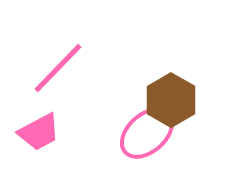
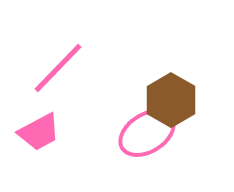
pink ellipse: rotated 10 degrees clockwise
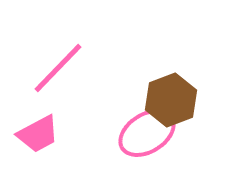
brown hexagon: rotated 9 degrees clockwise
pink trapezoid: moved 1 px left, 2 px down
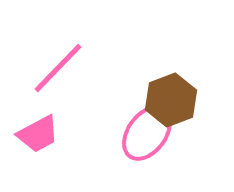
pink ellipse: rotated 22 degrees counterclockwise
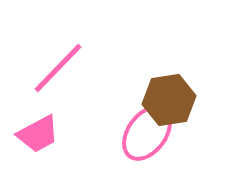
brown hexagon: moved 2 px left; rotated 12 degrees clockwise
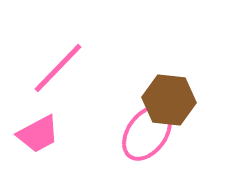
brown hexagon: rotated 15 degrees clockwise
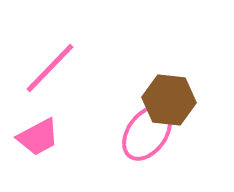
pink line: moved 8 px left
pink trapezoid: moved 3 px down
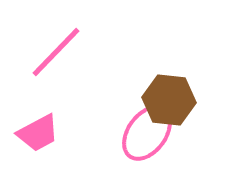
pink line: moved 6 px right, 16 px up
pink trapezoid: moved 4 px up
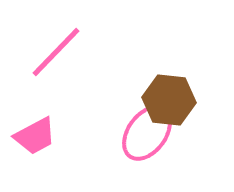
pink trapezoid: moved 3 px left, 3 px down
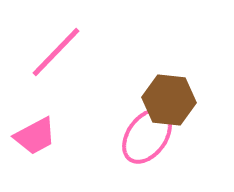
pink ellipse: moved 3 px down
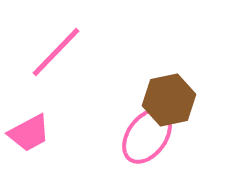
brown hexagon: rotated 18 degrees counterclockwise
pink trapezoid: moved 6 px left, 3 px up
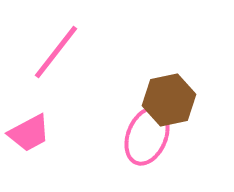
pink line: rotated 6 degrees counterclockwise
pink ellipse: rotated 14 degrees counterclockwise
